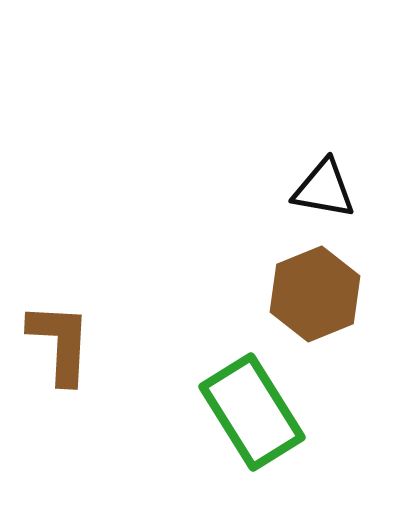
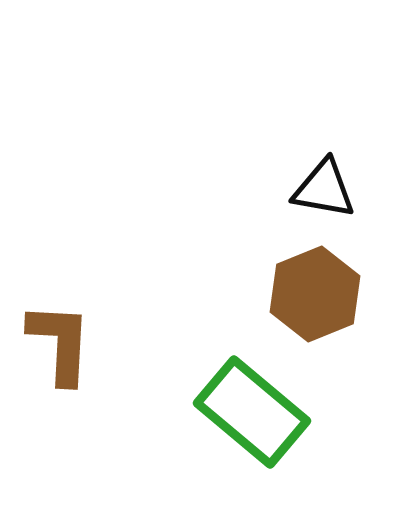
green rectangle: rotated 18 degrees counterclockwise
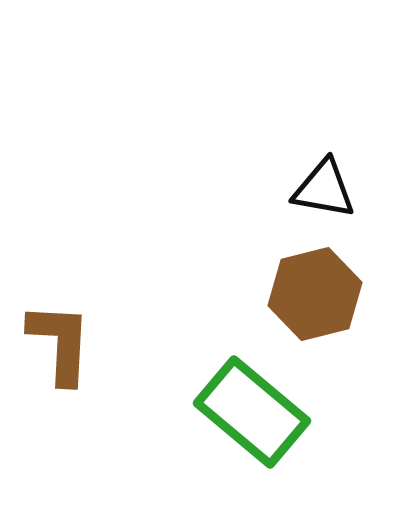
brown hexagon: rotated 8 degrees clockwise
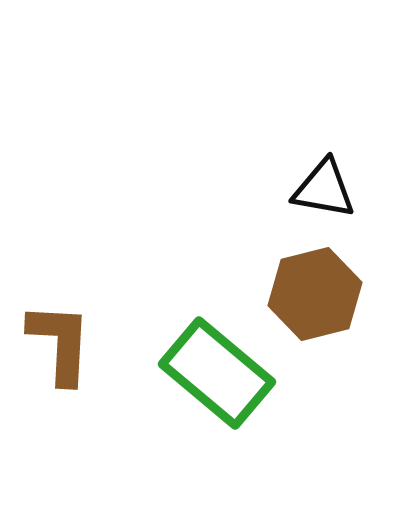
green rectangle: moved 35 px left, 39 px up
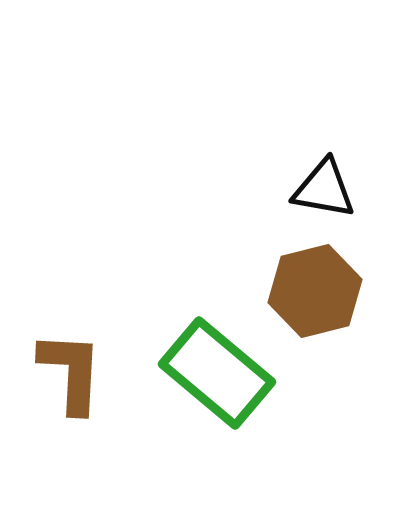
brown hexagon: moved 3 px up
brown L-shape: moved 11 px right, 29 px down
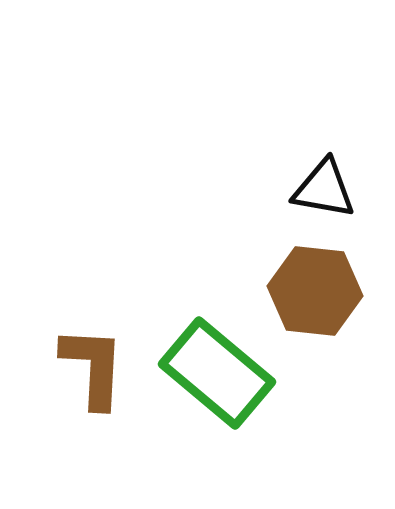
brown hexagon: rotated 20 degrees clockwise
brown L-shape: moved 22 px right, 5 px up
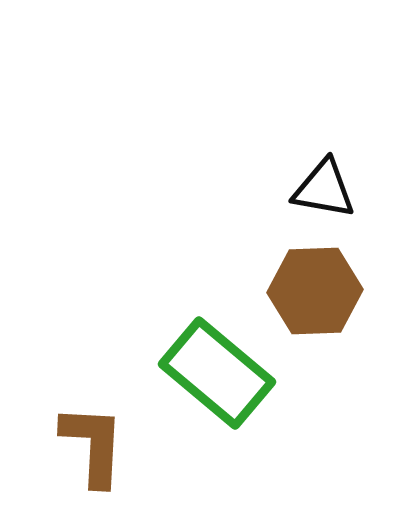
brown hexagon: rotated 8 degrees counterclockwise
brown L-shape: moved 78 px down
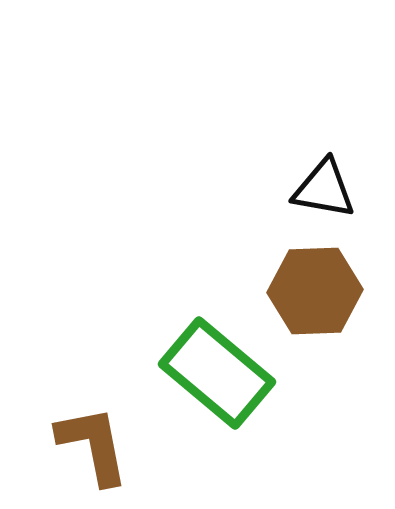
brown L-shape: rotated 14 degrees counterclockwise
